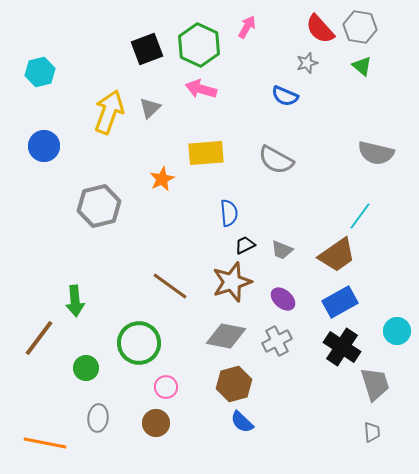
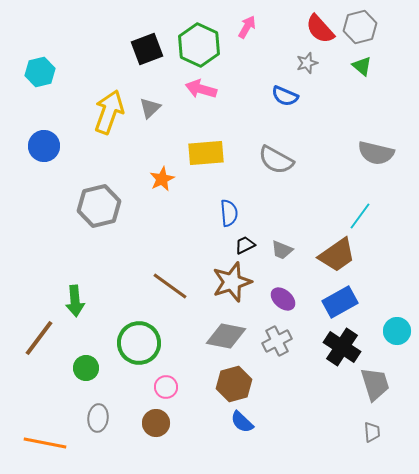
gray hexagon at (360, 27): rotated 24 degrees counterclockwise
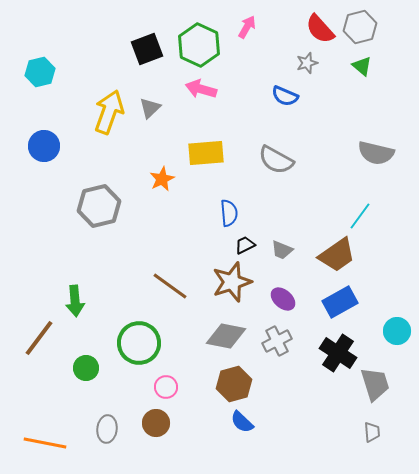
black cross at (342, 347): moved 4 px left, 6 px down
gray ellipse at (98, 418): moved 9 px right, 11 px down
